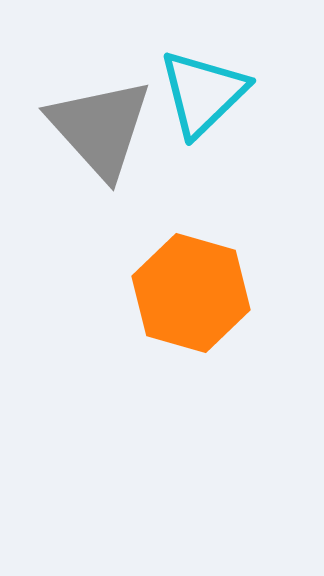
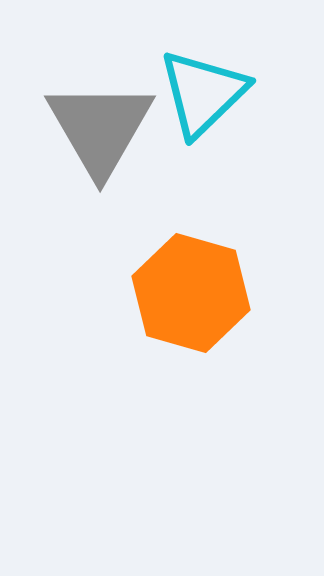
gray triangle: rotated 12 degrees clockwise
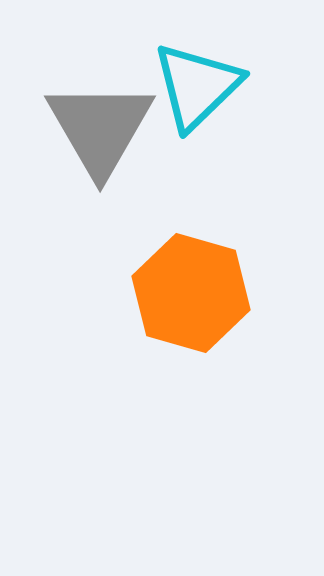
cyan triangle: moved 6 px left, 7 px up
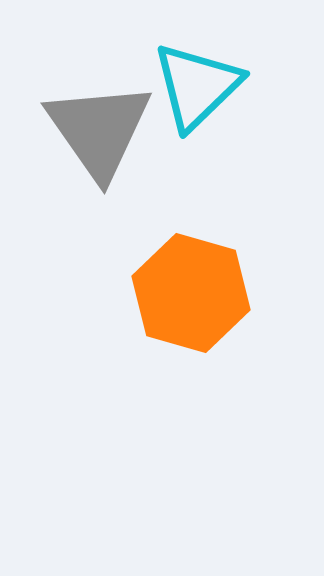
gray triangle: moved 1 px left, 2 px down; rotated 5 degrees counterclockwise
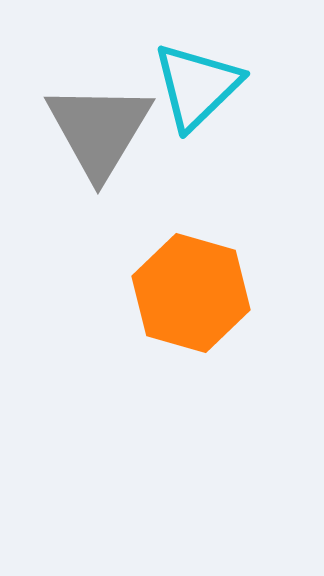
gray triangle: rotated 6 degrees clockwise
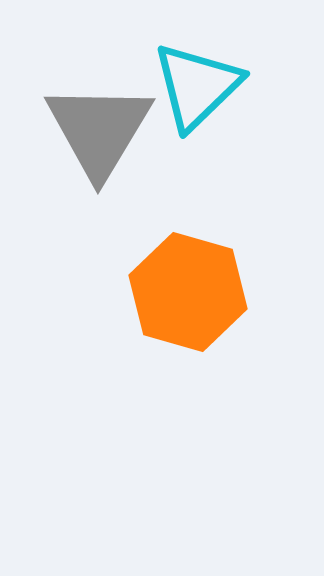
orange hexagon: moved 3 px left, 1 px up
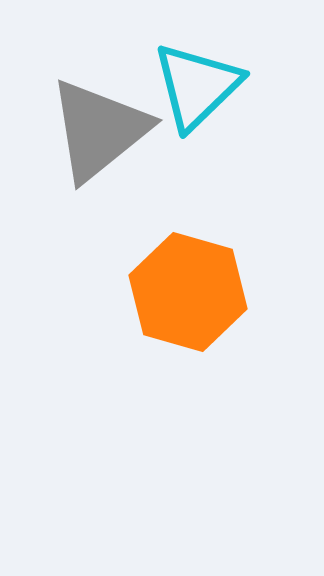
gray triangle: rotated 20 degrees clockwise
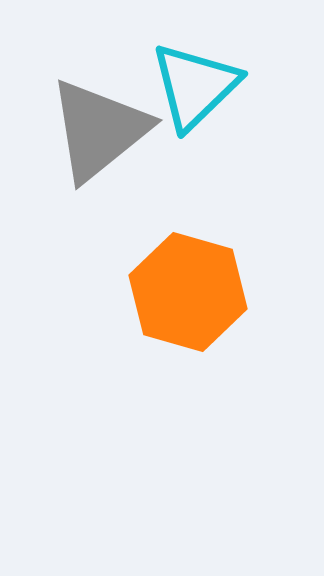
cyan triangle: moved 2 px left
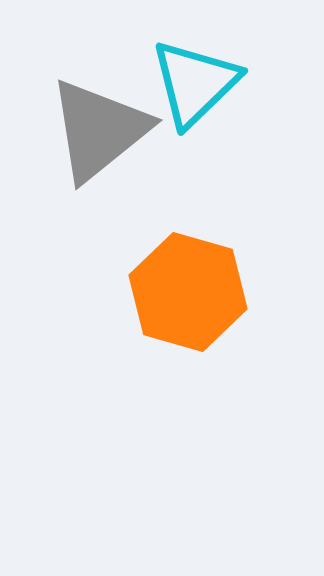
cyan triangle: moved 3 px up
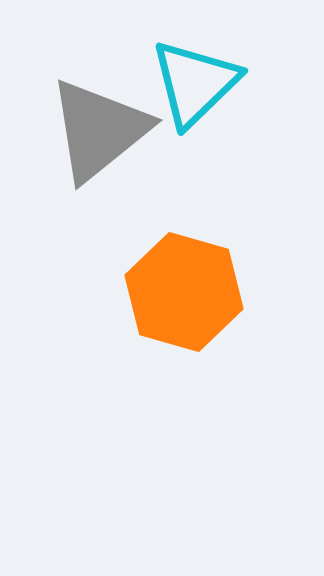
orange hexagon: moved 4 px left
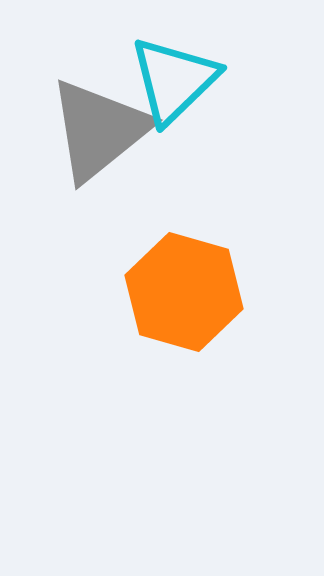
cyan triangle: moved 21 px left, 3 px up
